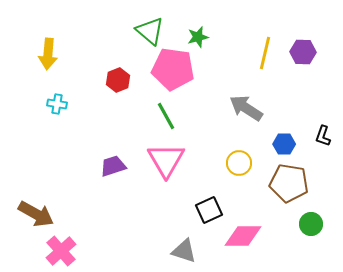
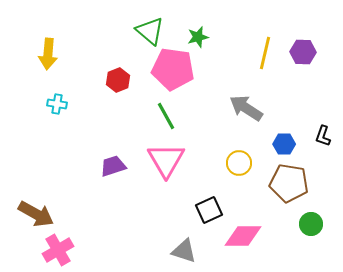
pink cross: moved 3 px left, 1 px up; rotated 12 degrees clockwise
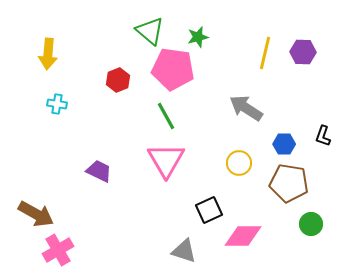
purple trapezoid: moved 14 px left, 5 px down; rotated 44 degrees clockwise
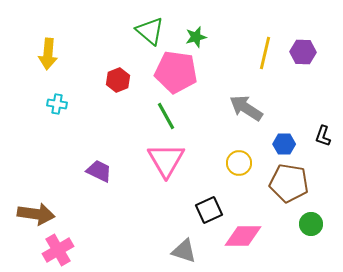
green star: moved 2 px left
pink pentagon: moved 3 px right, 3 px down
brown arrow: rotated 21 degrees counterclockwise
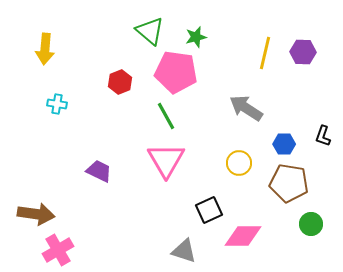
yellow arrow: moved 3 px left, 5 px up
red hexagon: moved 2 px right, 2 px down
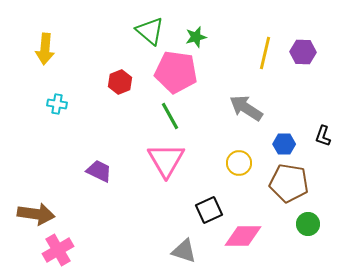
green line: moved 4 px right
green circle: moved 3 px left
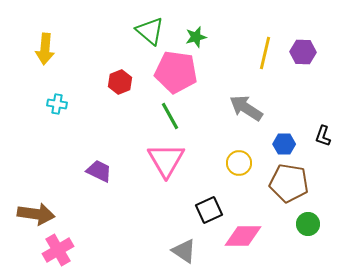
gray triangle: rotated 16 degrees clockwise
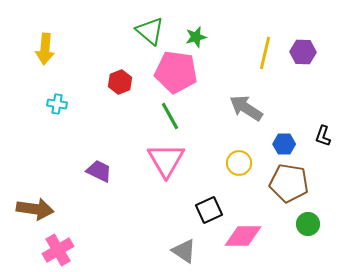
brown arrow: moved 1 px left, 5 px up
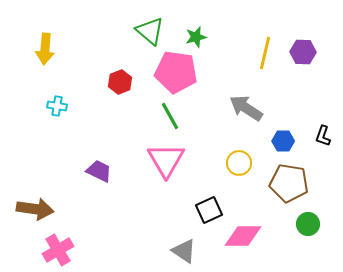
cyan cross: moved 2 px down
blue hexagon: moved 1 px left, 3 px up
